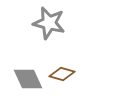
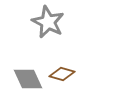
gray star: moved 1 px left, 1 px up; rotated 12 degrees clockwise
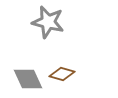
gray star: rotated 12 degrees counterclockwise
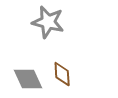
brown diamond: rotated 70 degrees clockwise
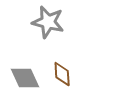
gray diamond: moved 3 px left, 1 px up
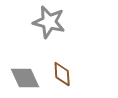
gray star: moved 1 px right
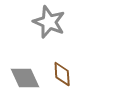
gray star: rotated 8 degrees clockwise
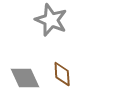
gray star: moved 2 px right, 2 px up
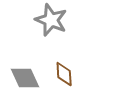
brown diamond: moved 2 px right
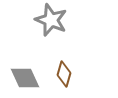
brown diamond: rotated 20 degrees clockwise
